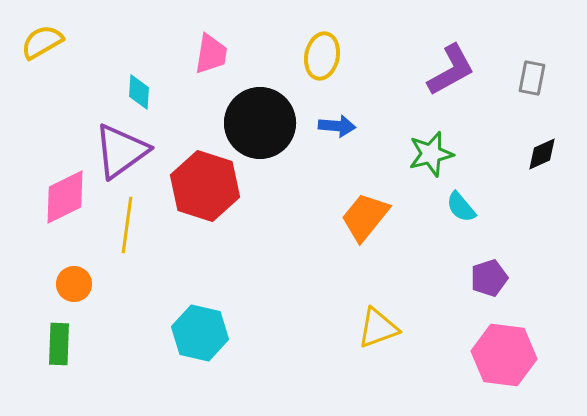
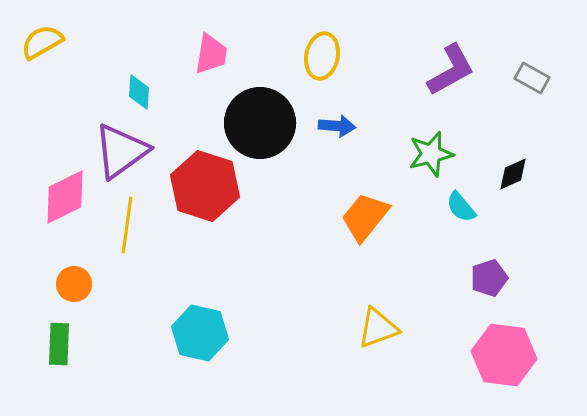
gray rectangle: rotated 72 degrees counterclockwise
black diamond: moved 29 px left, 20 px down
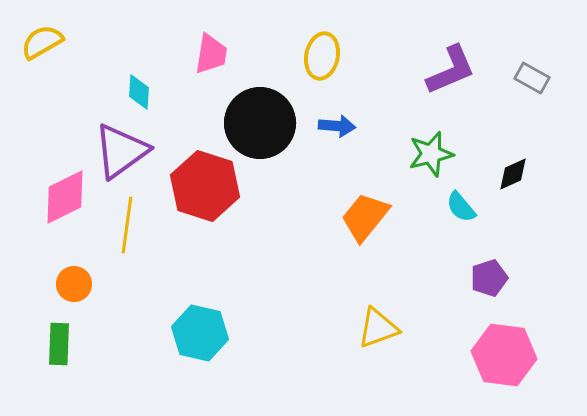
purple L-shape: rotated 6 degrees clockwise
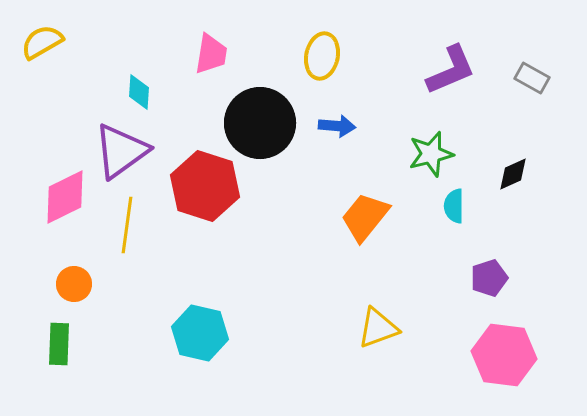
cyan semicircle: moved 7 px left, 1 px up; rotated 40 degrees clockwise
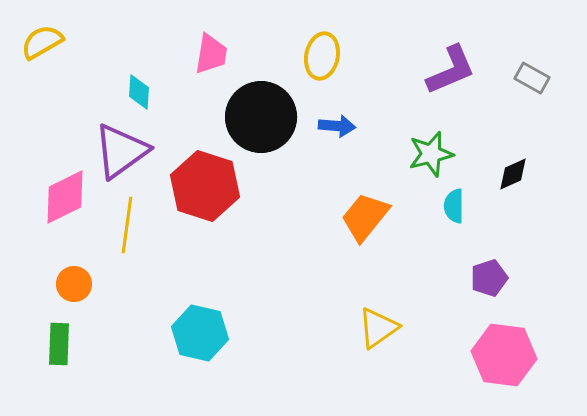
black circle: moved 1 px right, 6 px up
yellow triangle: rotated 15 degrees counterclockwise
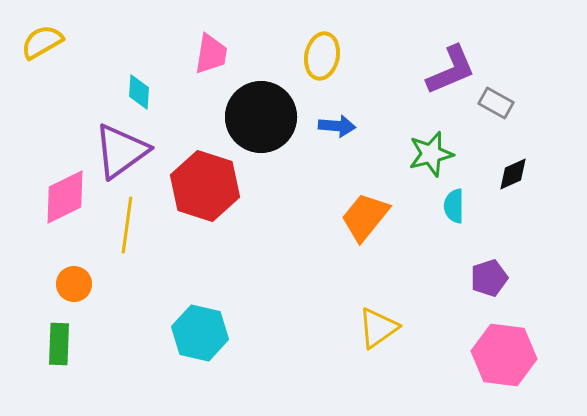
gray rectangle: moved 36 px left, 25 px down
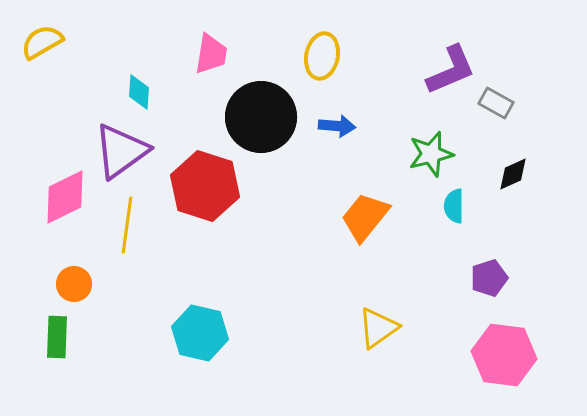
green rectangle: moved 2 px left, 7 px up
